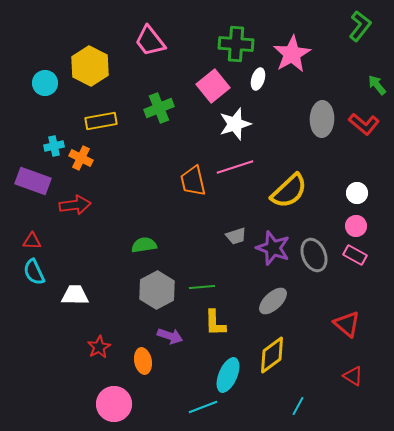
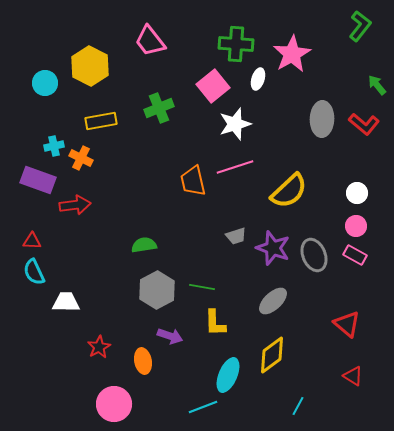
purple rectangle at (33, 181): moved 5 px right, 1 px up
green line at (202, 287): rotated 15 degrees clockwise
white trapezoid at (75, 295): moved 9 px left, 7 px down
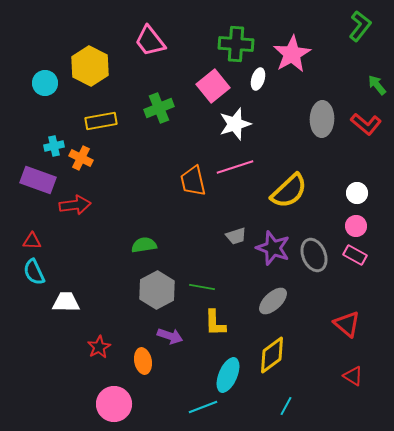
red L-shape at (364, 124): moved 2 px right
cyan line at (298, 406): moved 12 px left
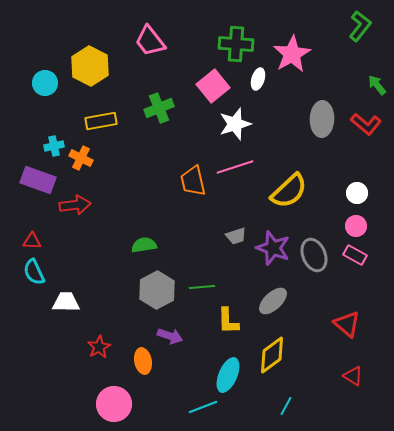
green line at (202, 287): rotated 15 degrees counterclockwise
yellow L-shape at (215, 323): moved 13 px right, 2 px up
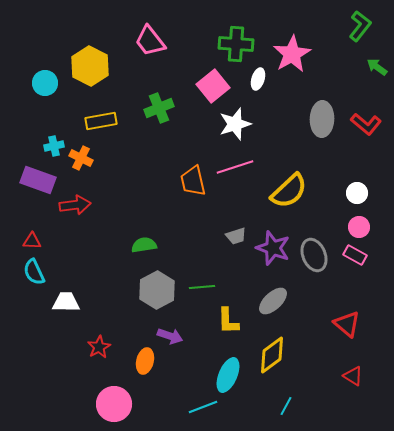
green arrow at (377, 85): moved 18 px up; rotated 15 degrees counterclockwise
pink circle at (356, 226): moved 3 px right, 1 px down
orange ellipse at (143, 361): moved 2 px right; rotated 25 degrees clockwise
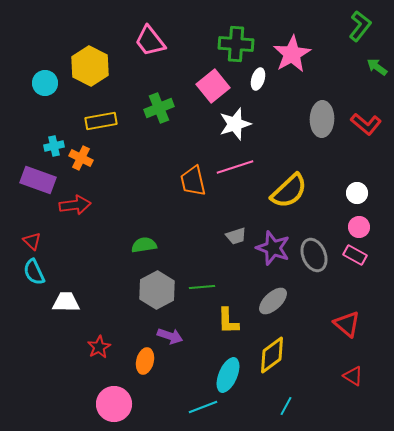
red triangle at (32, 241): rotated 42 degrees clockwise
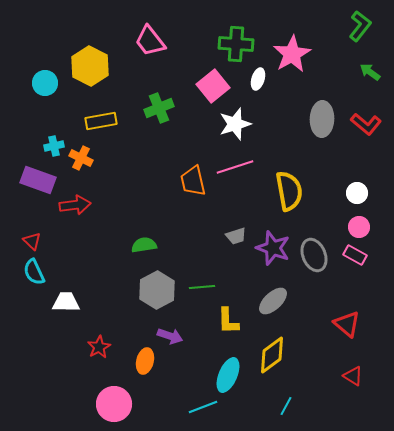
green arrow at (377, 67): moved 7 px left, 5 px down
yellow semicircle at (289, 191): rotated 57 degrees counterclockwise
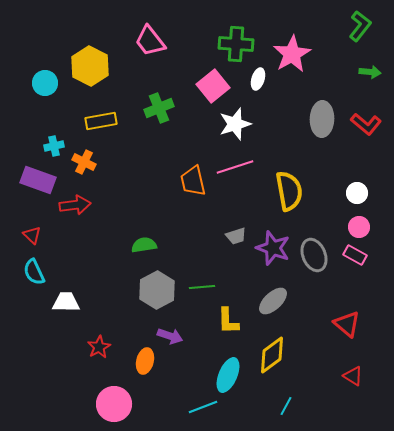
green arrow at (370, 72): rotated 150 degrees clockwise
orange cross at (81, 158): moved 3 px right, 4 px down
red triangle at (32, 241): moved 6 px up
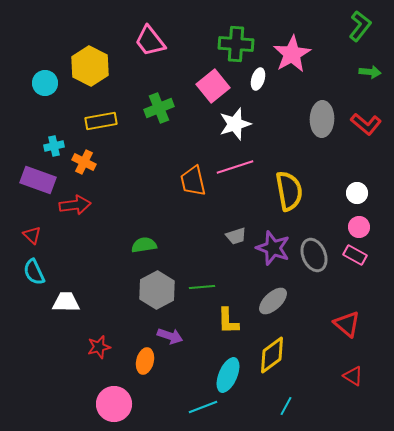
red star at (99, 347): rotated 15 degrees clockwise
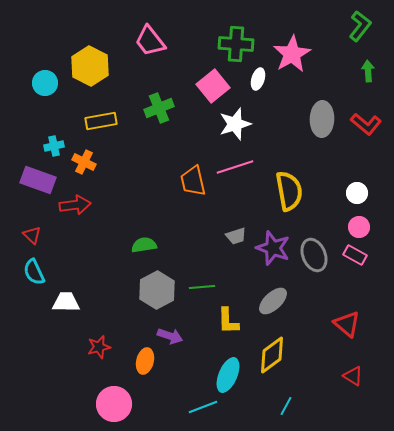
green arrow at (370, 72): moved 2 px left, 1 px up; rotated 100 degrees counterclockwise
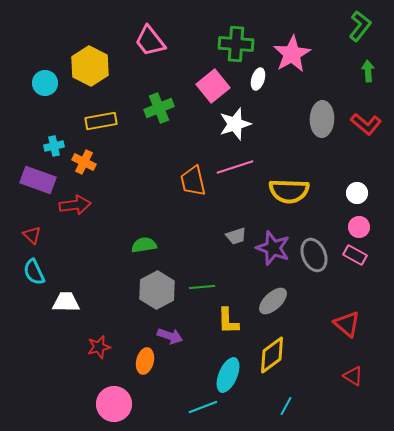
yellow semicircle at (289, 191): rotated 102 degrees clockwise
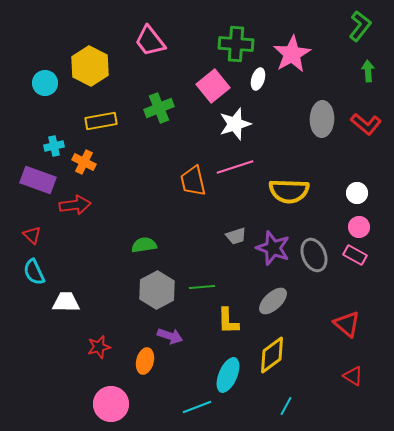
pink circle at (114, 404): moved 3 px left
cyan line at (203, 407): moved 6 px left
